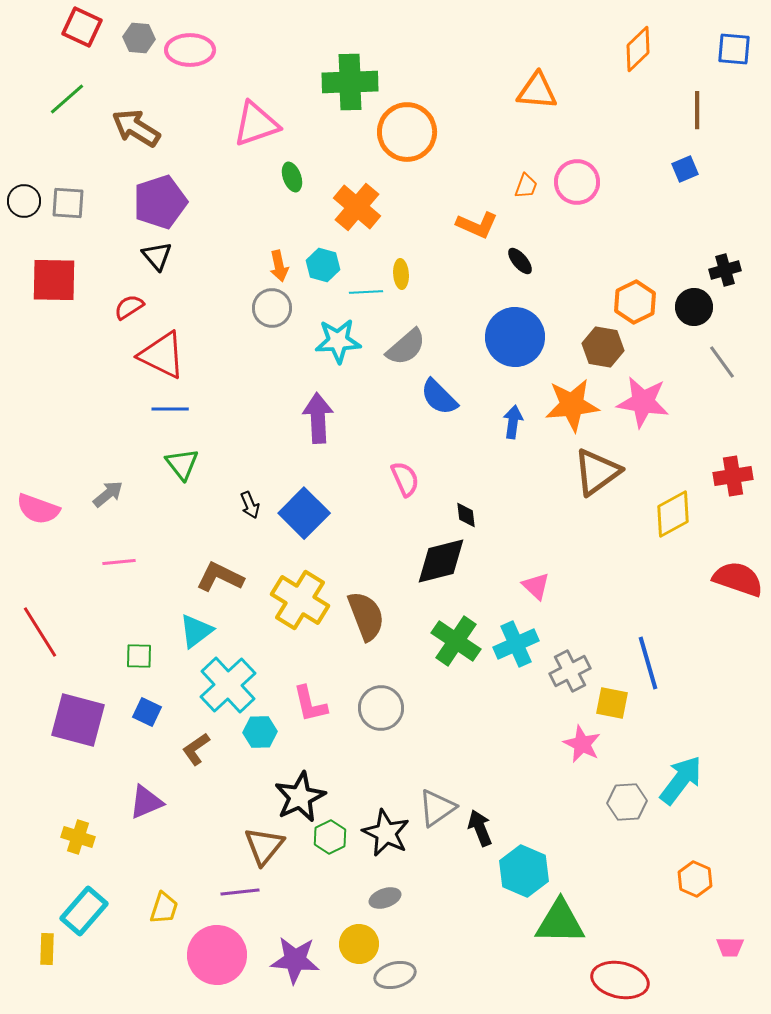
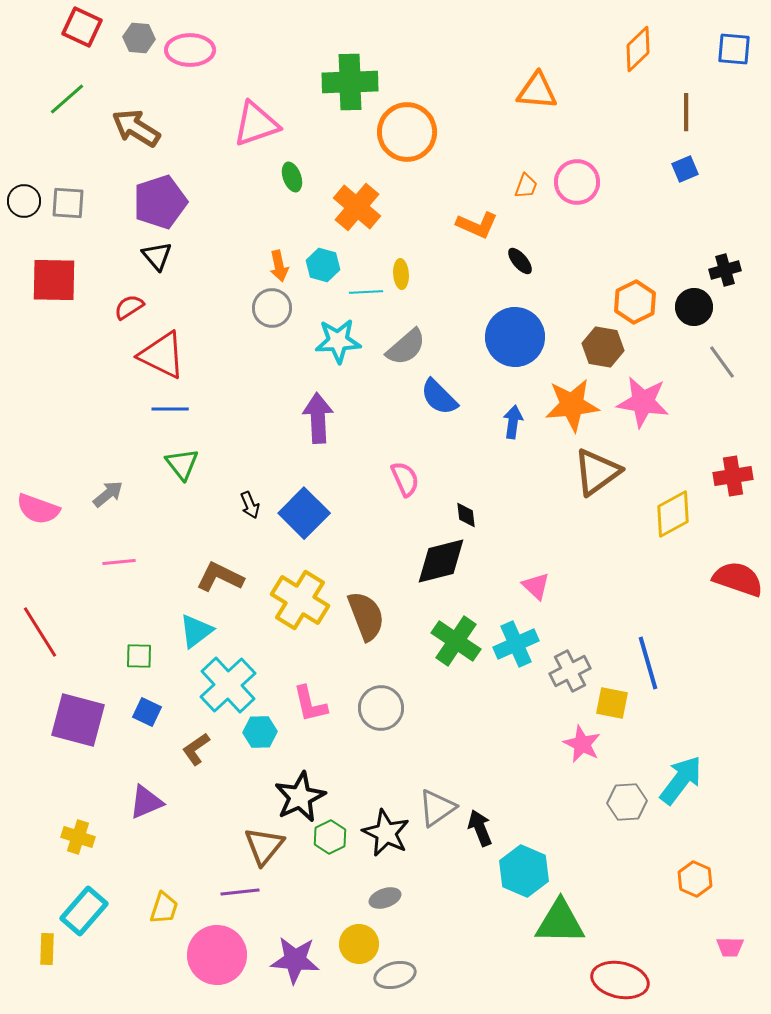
brown line at (697, 110): moved 11 px left, 2 px down
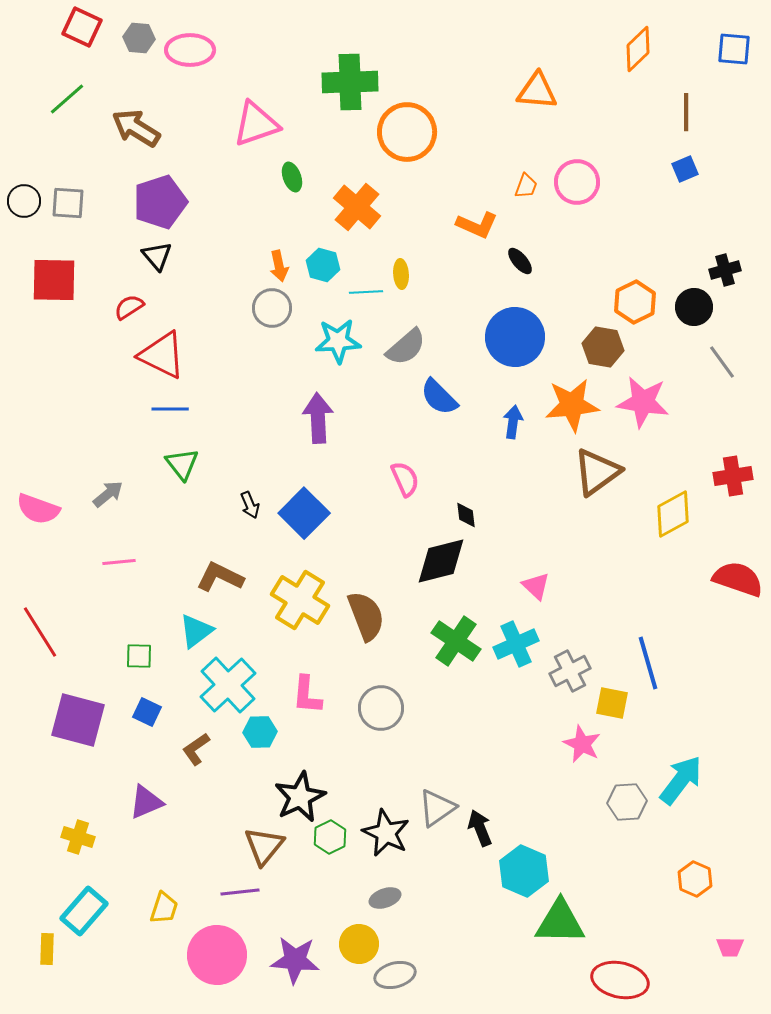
pink L-shape at (310, 704): moved 3 px left, 9 px up; rotated 18 degrees clockwise
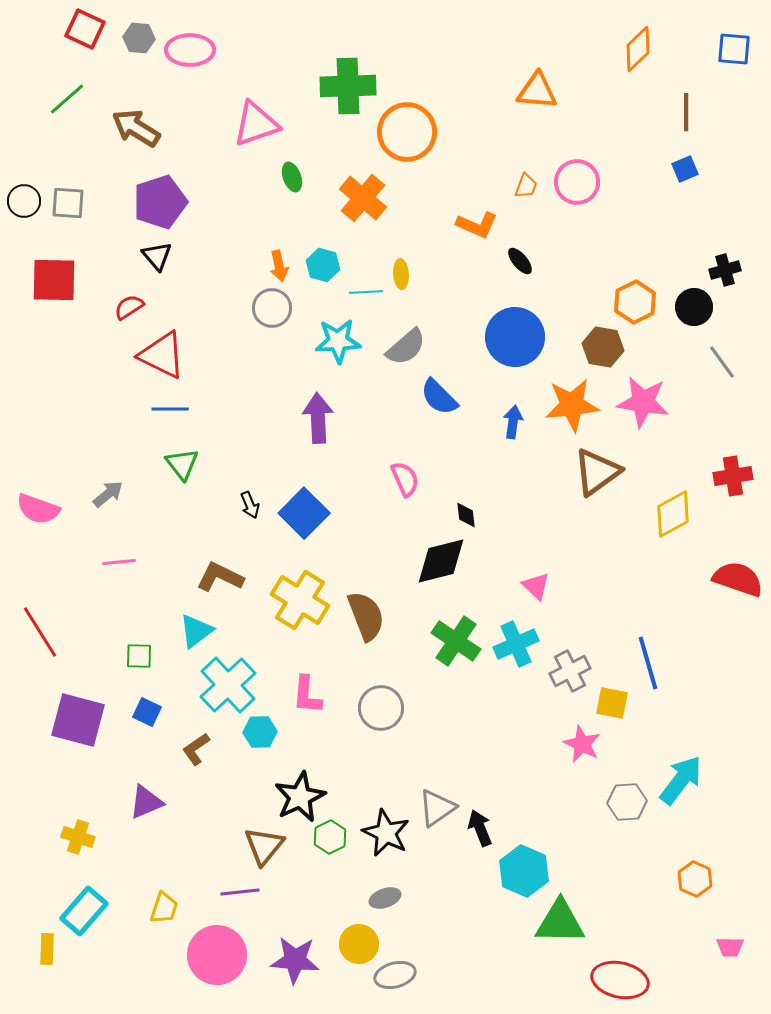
red square at (82, 27): moved 3 px right, 2 px down
green cross at (350, 82): moved 2 px left, 4 px down
orange cross at (357, 207): moved 6 px right, 9 px up
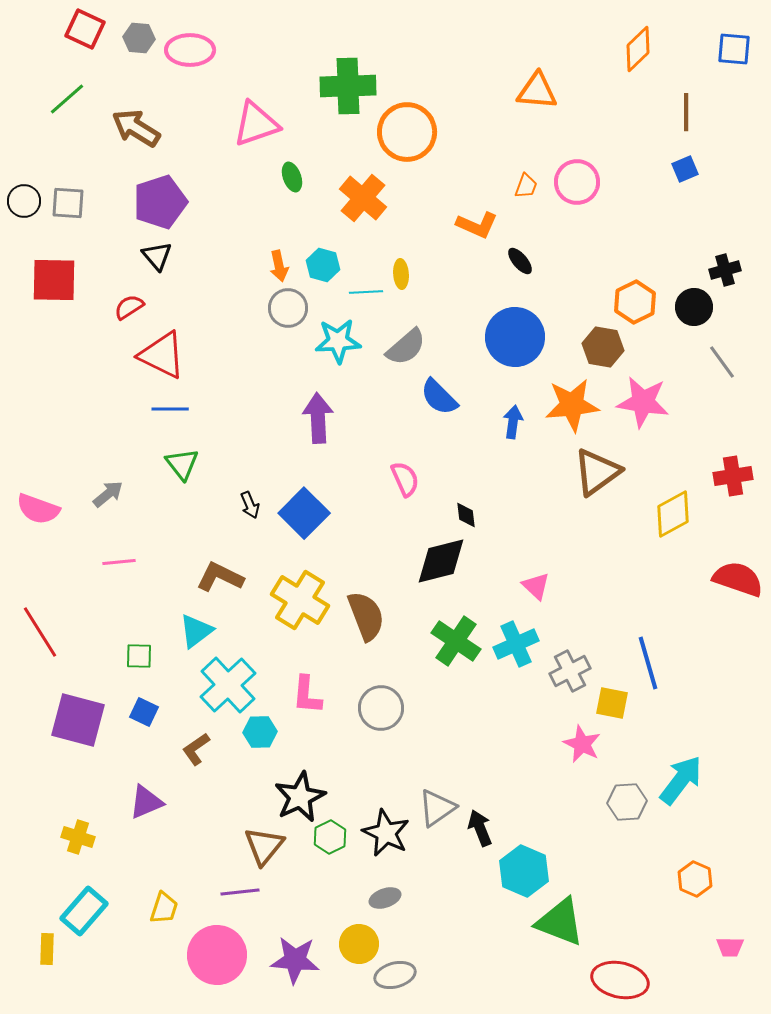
gray circle at (272, 308): moved 16 px right
blue square at (147, 712): moved 3 px left
green triangle at (560, 922): rotated 20 degrees clockwise
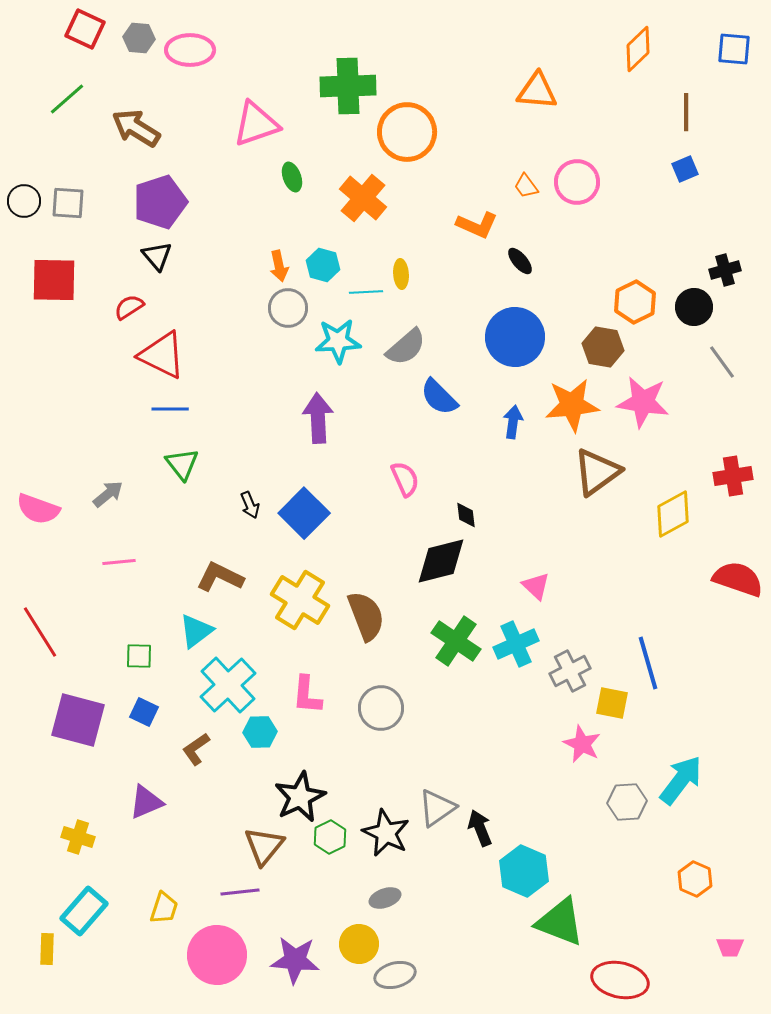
orange trapezoid at (526, 186): rotated 124 degrees clockwise
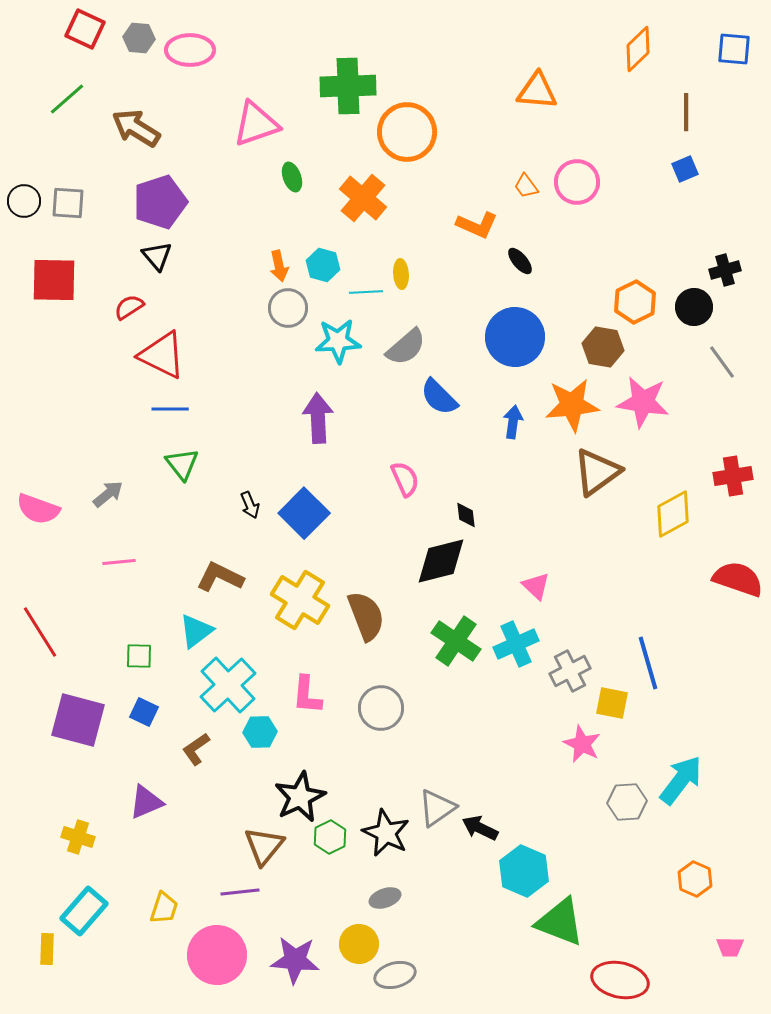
black arrow at (480, 828): rotated 42 degrees counterclockwise
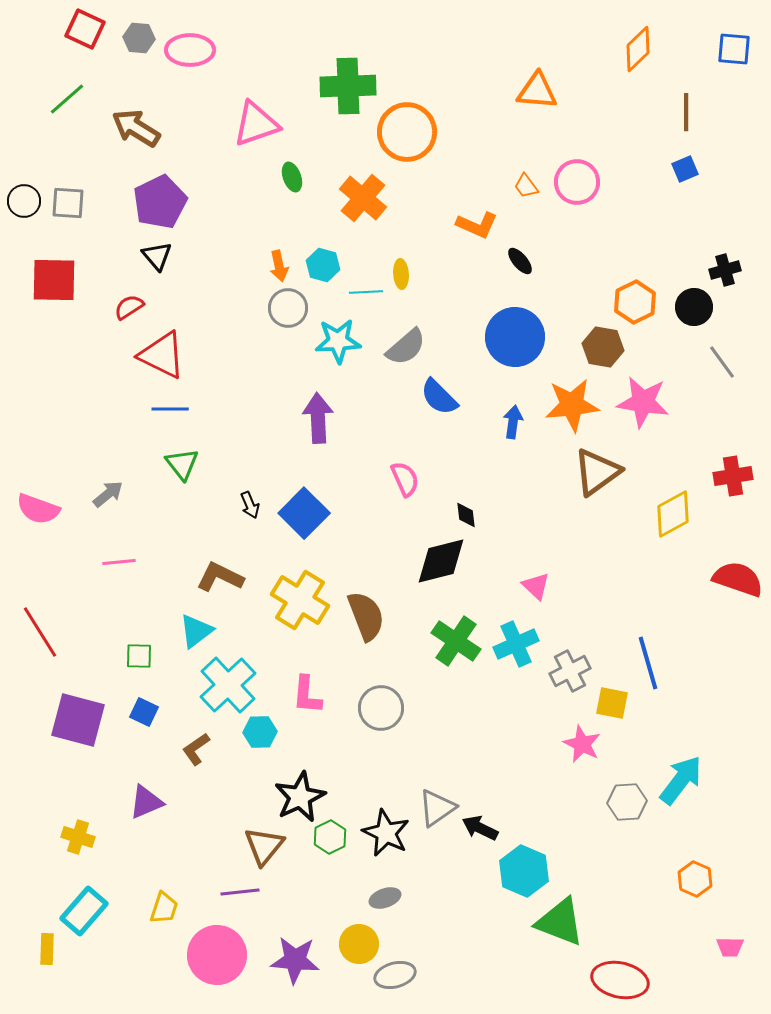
purple pentagon at (160, 202): rotated 8 degrees counterclockwise
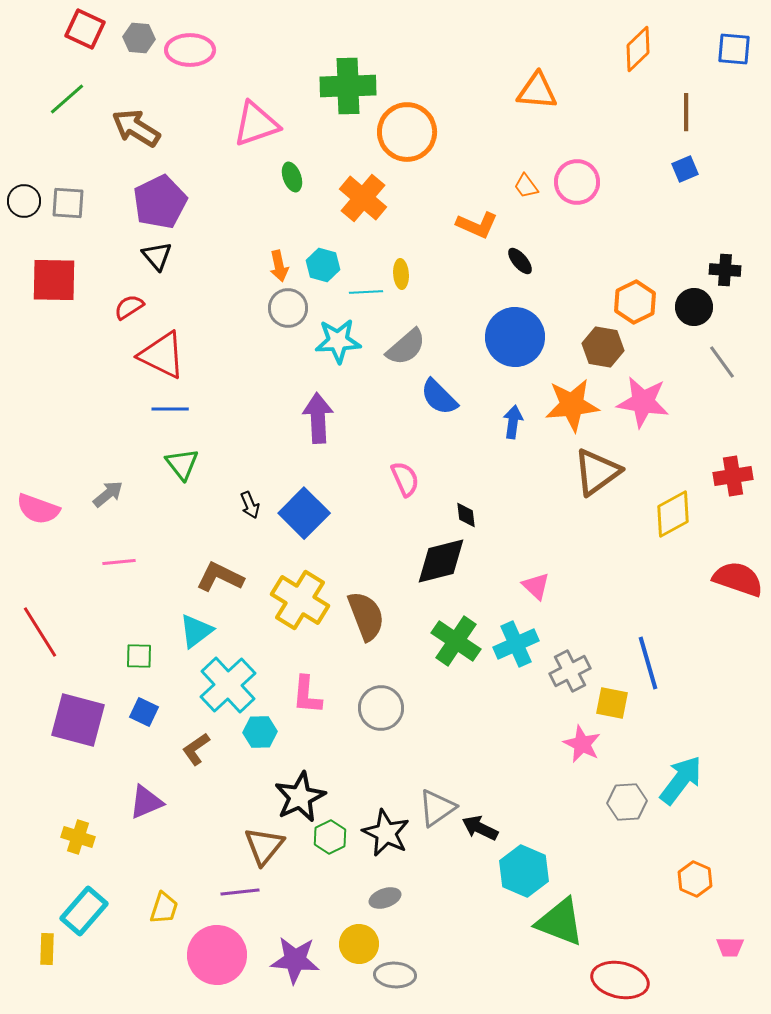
black cross at (725, 270): rotated 20 degrees clockwise
gray ellipse at (395, 975): rotated 18 degrees clockwise
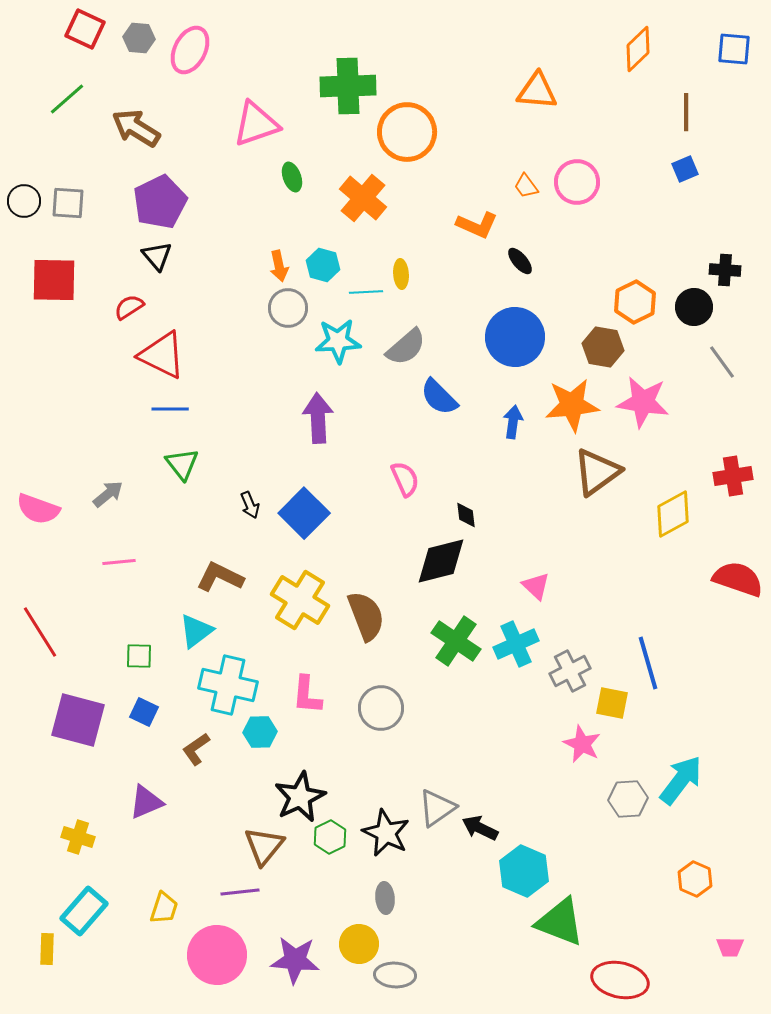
pink ellipse at (190, 50): rotated 63 degrees counterclockwise
cyan cross at (228, 685): rotated 34 degrees counterclockwise
gray hexagon at (627, 802): moved 1 px right, 3 px up
gray ellipse at (385, 898): rotated 76 degrees counterclockwise
